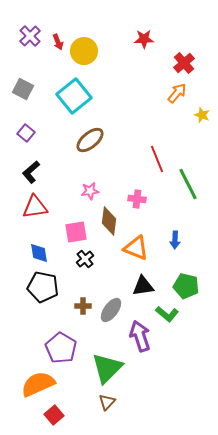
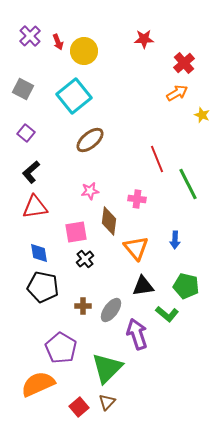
orange arrow: rotated 20 degrees clockwise
orange triangle: rotated 28 degrees clockwise
purple arrow: moved 3 px left, 2 px up
red square: moved 25 px right, 8 px up
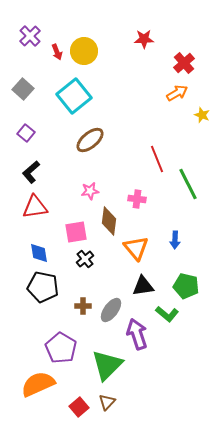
red arrow: moved 1 px left, 10 px down
gray square: rotated 15 degrees clockwise
green triangle: moved 3 px up
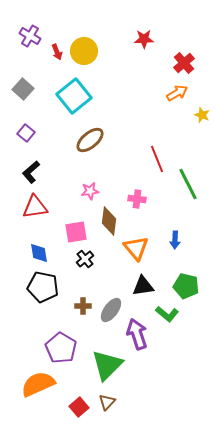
purple cross: rotated 15 degrees counterclockwise
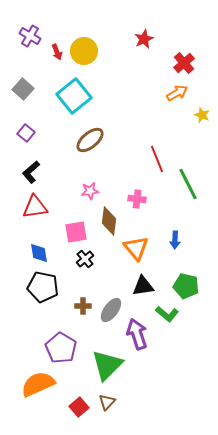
red star: rotated 24 degrees counterclockwise
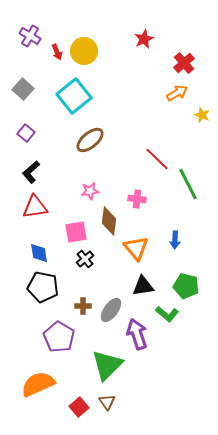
red line: rotated 24 degrees counterclockwise
purple pentagon: moved 2 px left, 11 px up
brown triangle: rotated 18 degrees counterclockwise
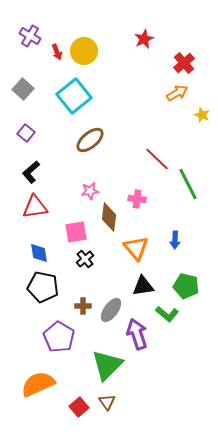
brown diamond: moved 4 px up
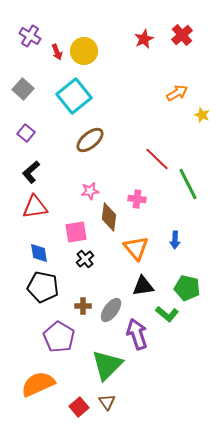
red cross: moved 2 px left, 28 px up
green pentagon: moved 1 px right, 2 px down
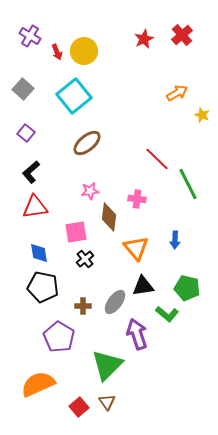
brown ellipse: moved 3 px left, 3 px down
gray ellipse: moved 4 px right, 8 px up
